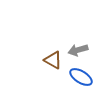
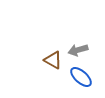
blue ellipse: rotated 10 degrees clockwise
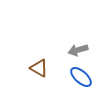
brown triangle: moved 14 px left, 8 px down
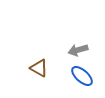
blue ellipse: moved 1 px right, 1 px up
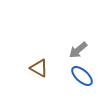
gray arrow: rotated 24 degrees counterclockwise
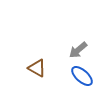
brown triangle: moved 2 px left
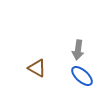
gray arrow: rotated 42 degrees counterclockwise
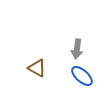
gray arrow: moved 1 px left, 1 px up
